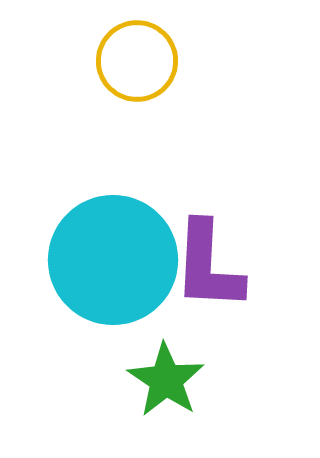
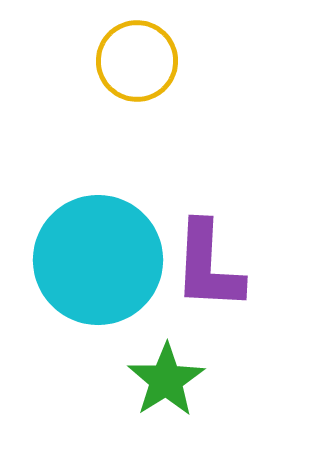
cyan circle: moved 15 px left
green star: rotated 6 degrees clockwise
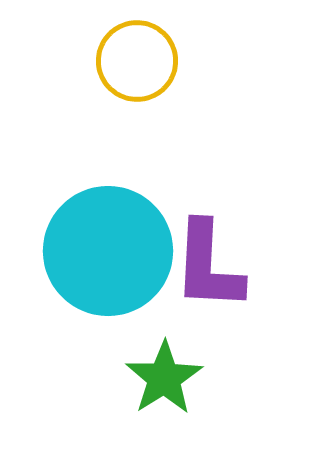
cyan circle: moved 10 px right, 9 px up
green star: moved 2 px left, 2 px up
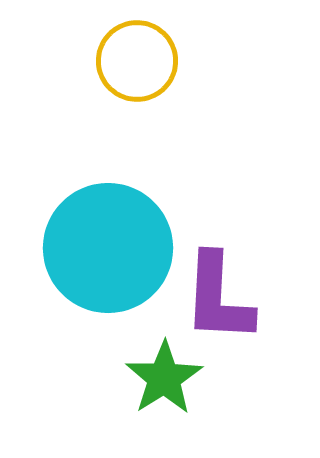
cyan circle: moved 3 px up
purple L-shape: moved 10 px right, 32 px down
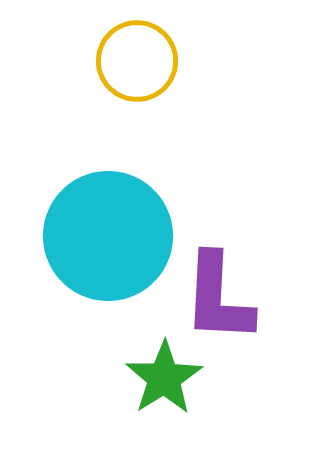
cyan circle: moved 12 px up
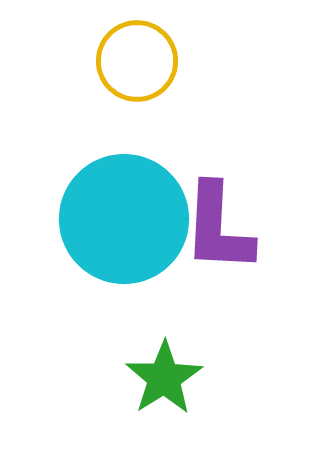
cyan circle: moved 16 px right, 17 px up
purple L-shape: moved 70 px up
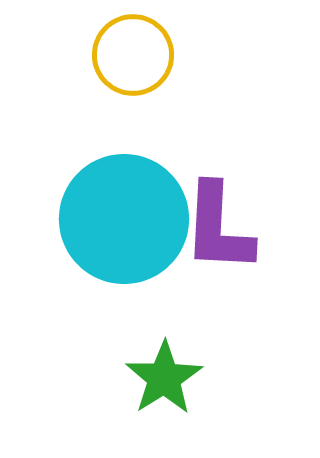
yellow circle: moved 4 px left, 6 px up
